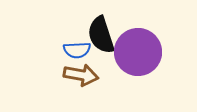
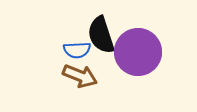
brown arrow: moved 1 px left, 1 px down; rotated 12 degrees clockwise
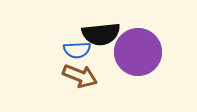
black semicircle: moved 1 px up; rotated 78 degrees counterclockwise
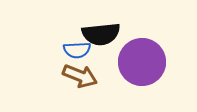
purple circle: moved 4 px right, 10 px down
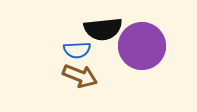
black semicircle: moved 2 px right, 5 px up
purple circle: moved 16 px up
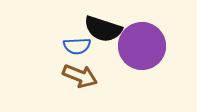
black semicircle: rotated 24 degrees clockwise
blue semicircle: moved 4 px up
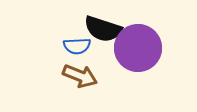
purple circle: moved 4 px left, 2 px down
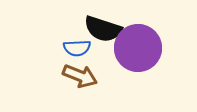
blue semicircle: moved 2 px down
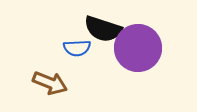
brown arrow: moved 30 px left, 7 px down
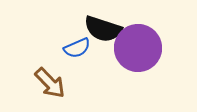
blue semicircle: rotated 20 degrees counterclockwise
brown arrow: rotated 24 degrees clockwise
